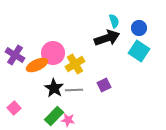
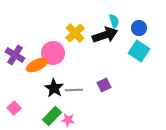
black arrow: moved 2 px left, 3 px up
yellow cross: moved 31 px up; rotated 12 degrees counterclockwise
green rectangle: moved 2 px left
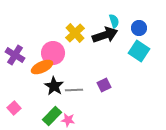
orange ellipse: moved 5 px right, 2 px down
black star: moved 2 px up
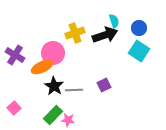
yellow cross: rotated 24 degrees clockwise
green rectangle: moved 1 px right, 1 px up
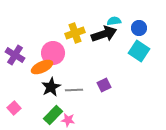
cyan semicircle: rotated 80 degrees counterclockwise
black arrow: moved 1 px left, 1 px up
black star: moved 3 px left, 1 px down; rotated 12 degrees clockwise
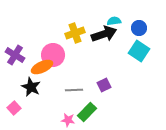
pink circle: moved 2 px down
black star: moved 20 px left; rotated 18 degrees counterclockwise
green rectangle: moved 34 px right, 3 px up
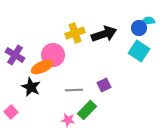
cyan semicircle: moved 34 px right
pink square: moved 3 px left, 4 px down
green rectangle: moved 2 px up
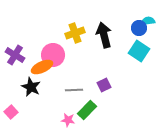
black arrow: moved 1 px down; rotated 85 degrees counterclockwise
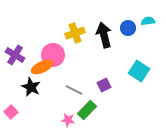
blue circle: moved 11 px left
cyan square: moved 20 px down
gray line: rotated 30 degrees clockwise
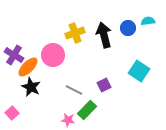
purple cross: moved 1 px left
orange ellipse: moved 14 px left; rotated 20 degrees counterclockwise
pink square: moved 1 px right, 1 px down
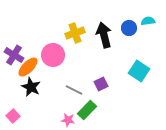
blue circle: moved 1 px right
purple square: moved 3 px left, 1 px up
pink square: moved 1 px right, 3 px down
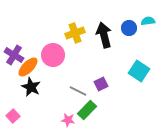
gray line: moved 4 px right, 1 px down
